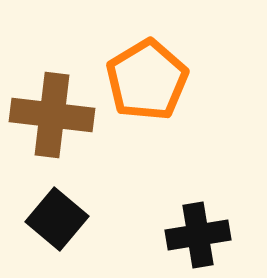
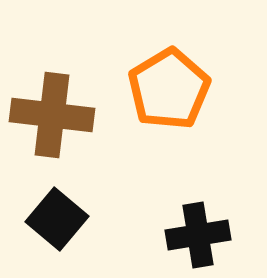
orange pentagon: moved 22 px right, 9 px down
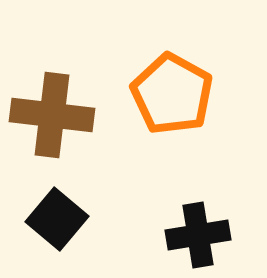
orange pentagon: moved 3 px right, 5 px down; rotated 12 degrees counterclockwise
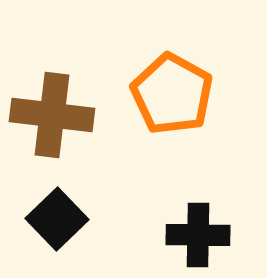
black square: rotated 6 degrees clockwise
black cross: rotated 10 degrees clockwise
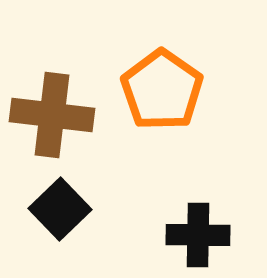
orange pentagon: moved 10 px left, 4 px up; rotated 6 degrees clockwise
black square: moved 3 px right, 10 px up
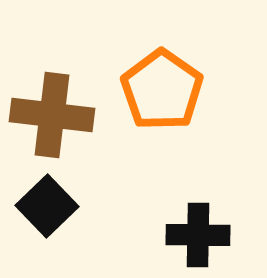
black square: moved 13 px left, 3 px up
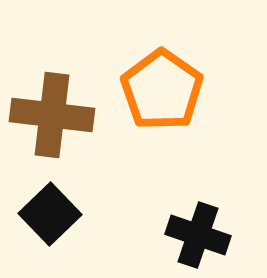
black square: moved 3 px right, 8 px down
black cross: rotated 18 degrees clockwise
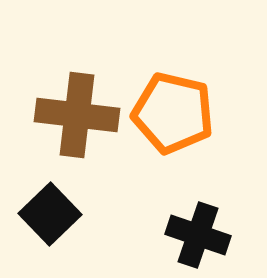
orange pentagon: moved 11 px right, 23 px down; rotated 22 degrees counterclockwise
brown cross: moved 25 px right
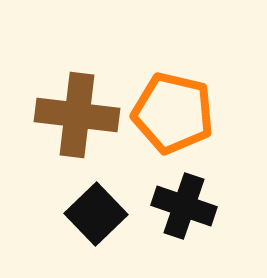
black square: moved 46 px right
black cross: moved 14 px left, 29 px up
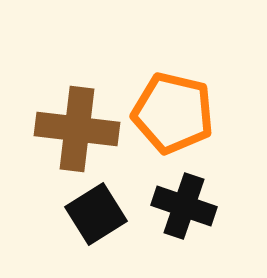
brown cross: moved 14 px down
black square: rotated 12 degrees clockwise
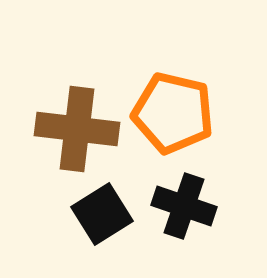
black square: moved 6 px right
